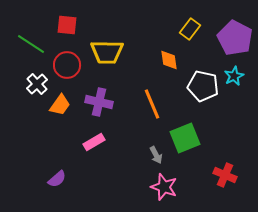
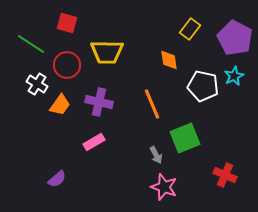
red square: moved 2 px up; rotated 10 degrees clockwise
white cross: rotated 15 degrees counterclockwise
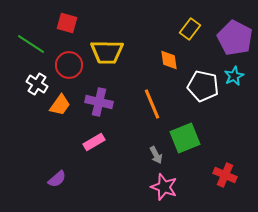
red circle: moved 2 px right
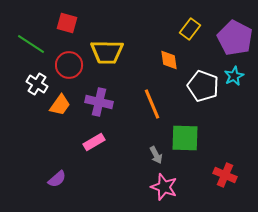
white pentagon: rotated 8 degrees clockwise
green square: rotated 24 degrees clockwise
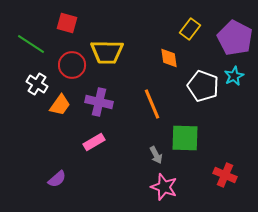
orange diamond: moved 2 px up
red circle: moved 3 px right
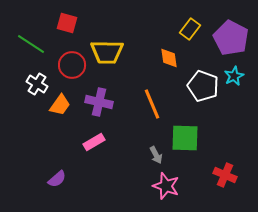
purple pentagon: moved 4 px left
pink star: moved 2 px right, 1 px up
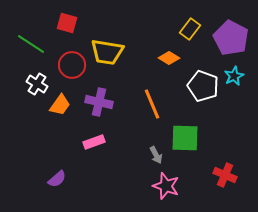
yellow trapezoid: rotated 8 degrees clockwise
orange diamond: rotated 50 degrees counterclockwise
pink rectangle: rotated 10 degrees clockwise
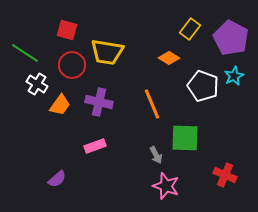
red square: moved 7 px down
green line: moved 6 px left, 9 px down
pink rectangle: moved 1 px right, 4 px down
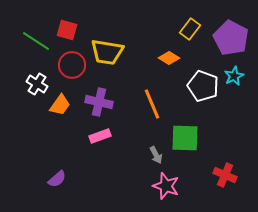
green line: moved 11 px right, 12 px up
pink rectangle: moved 5 px right, 10 px up
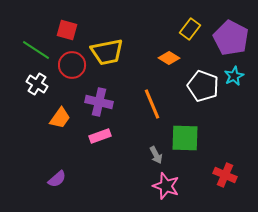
green line: moved 9 px down
yellow trapezoid: rotated 20 degrees counterclockwise
orange trapezoid: moved 13 px down
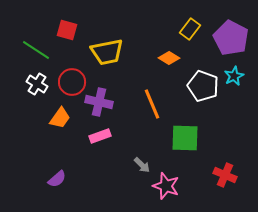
red circle: moved 17 px down
gray arrow: moved 14 px left, 10 px down; rotated 18 degrees counterclockwise
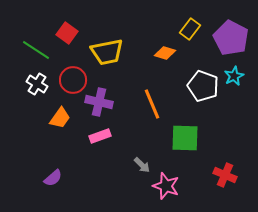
red square: moved 3 px down; rotated 20 degrees clockwise
orange diamond: moved 4 px left, 5 px up; rotated 15 degrees counterclockwise
red circle: moved 1 px right, 2 px up
purple semicircle: moved 4 px left, 1 px up
